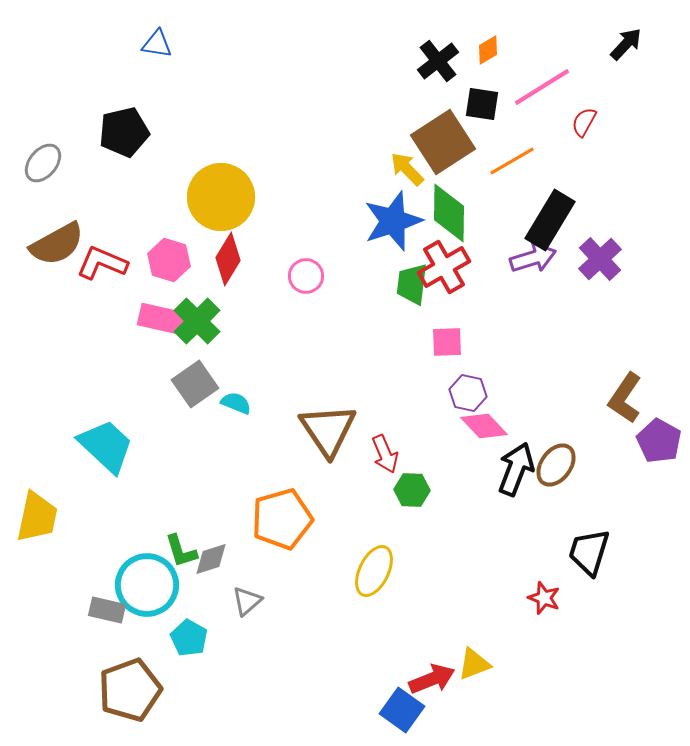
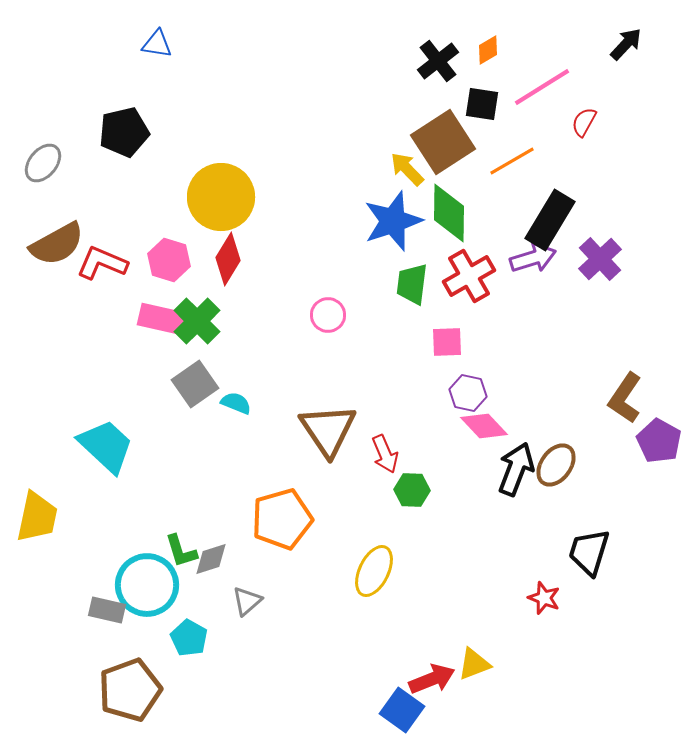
red cross at (444, 267): moved 25 px right, 9 px down
pink circle at (306, 276): moved 22 px right, 39 px down
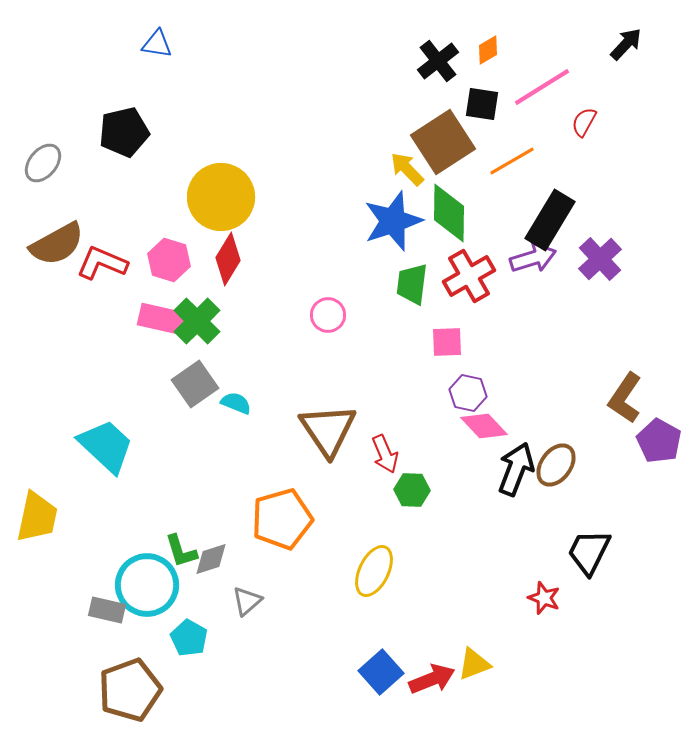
black trapezoid at (589, 552): rotated 9 degrees clockwise
blue square at (402, 710): moved 21 px left, 38 px up; rotated 12 degrees clockwise
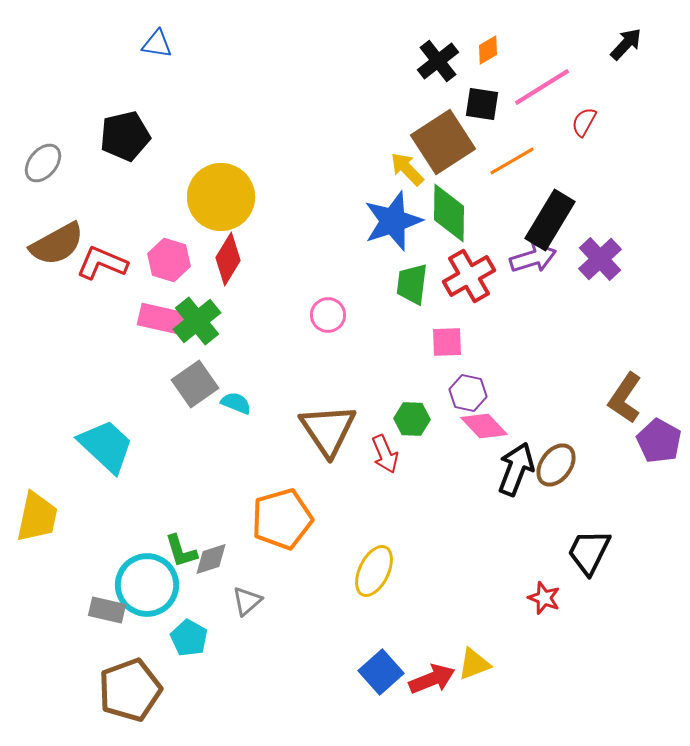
black pentagon at (124, 132): moved 1 px right, 4 px down
green cross at (197, 321): rotated 6 degrees clockwise
green hexagon at (412, 490): moved 71 px up
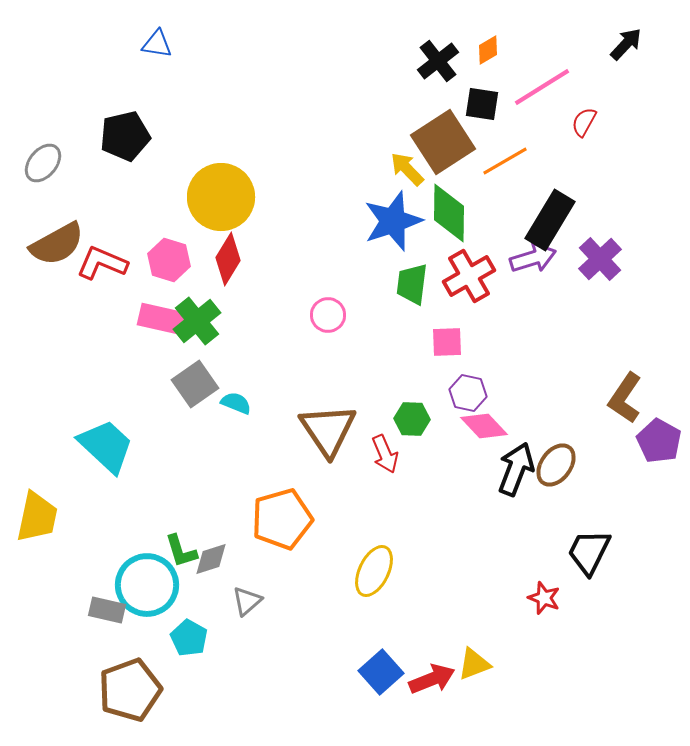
orange line at (512, 161): moved 7 px left
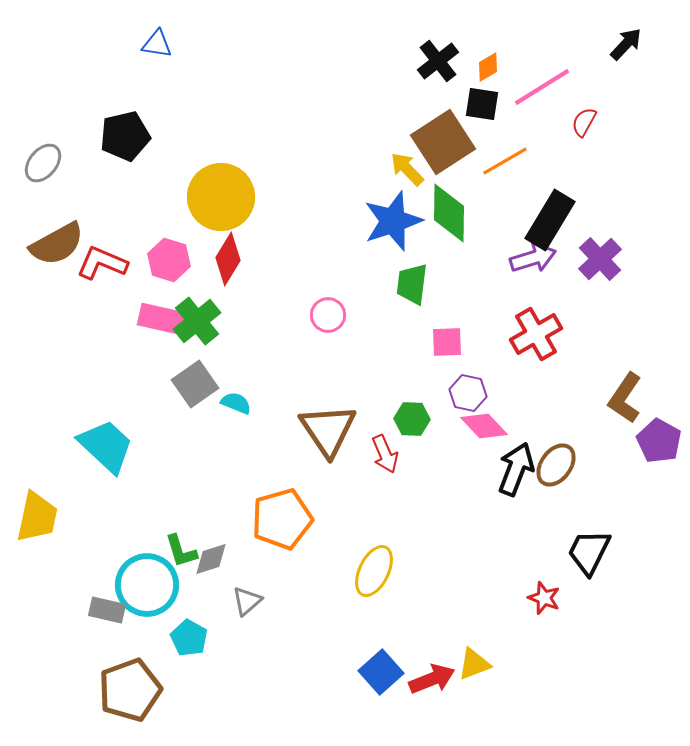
orange diamond at (488, 50): moved 17 px down
red cross at (469, 276): moved 67 px right, 58 px down
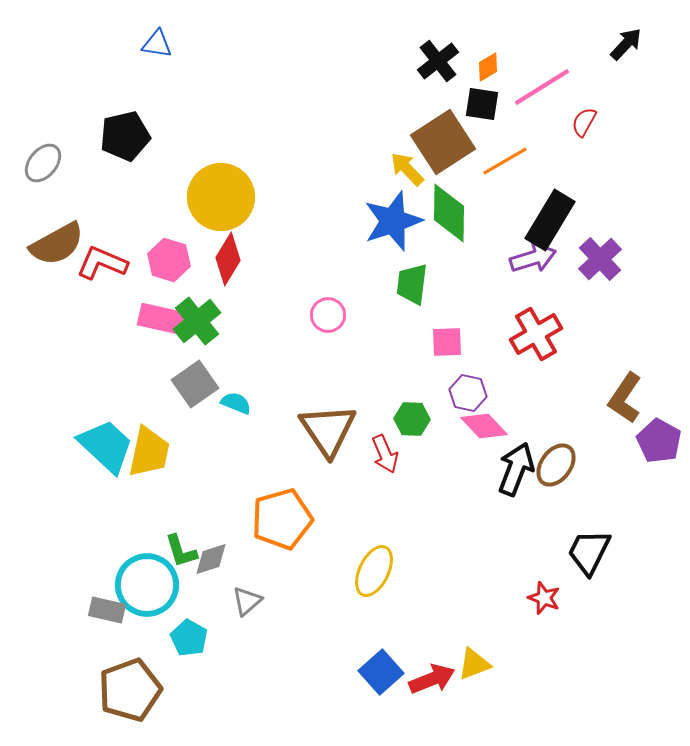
yellow trapezoid at (37, 517): moved 112 px right, 65 px up
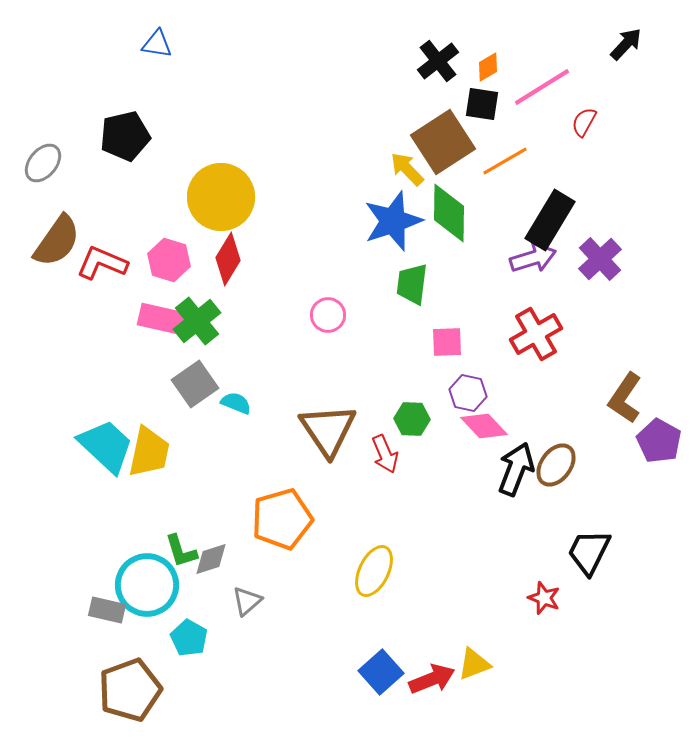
brown semicircle at (57, 244): moved 3 px up; rotated 26 degrees counterclockwise
